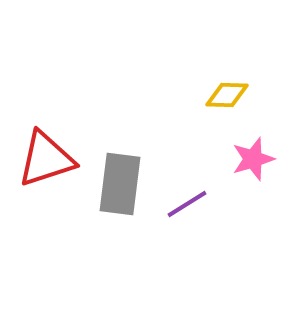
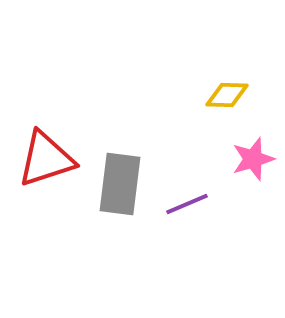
purple line: rotated 9 degrees clockwise
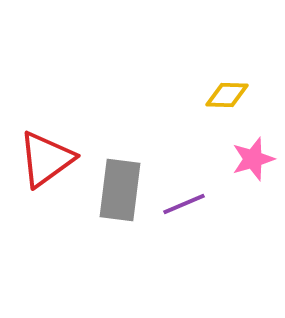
red triangle: rotated 18 degrees counterclockwise
gray rectangle: moved 6 px down
purple line: moved 3 px left
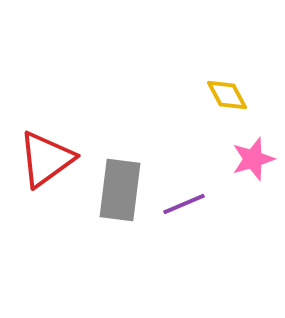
yellow diamond: rotated 60 degrees clockwise
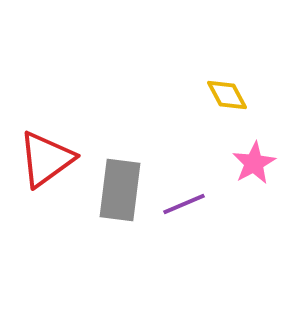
pink star: moved 1 px right, 4 px down; rotated 12 degrees counterclockwise
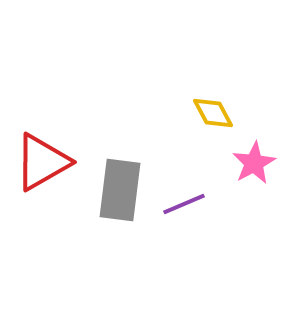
yellow diamond: moved 14 px left, 18 px down
red triangle: moved 4 px left, 3 px down; rotated 6 degrees clockwise
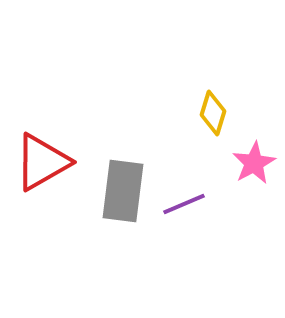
yellow diamond: rotated 45 degrees clockwise
gray rectangle: moved 3 px right, 1 px down
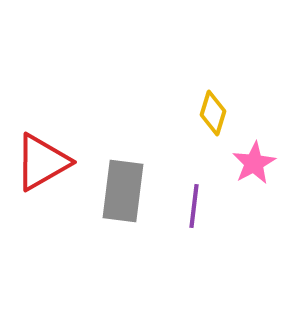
purple line: moved 10 px right, 2 px down; rotated 60 degrees counterclockwise
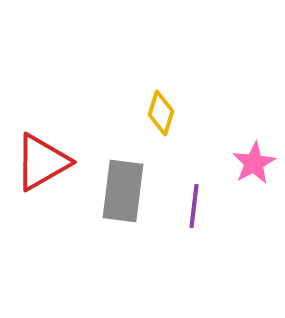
yellow diamond: moved 52 px left
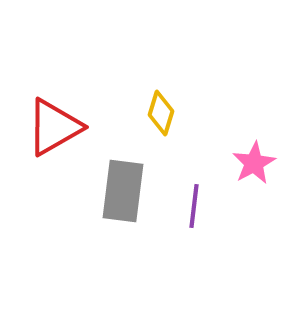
red triangle: moved 12 px right, 35 px up
